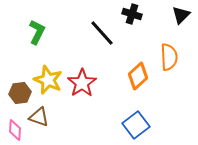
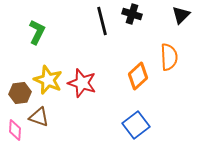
black line: moved 12 px up; rotated 28 degrees clockwise
red star: rotated 20 degrees counterclockwise
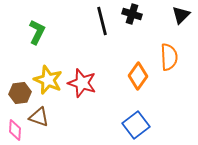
orange diamond: rotated 12 degrees counterclockwise
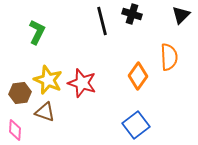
brown triangle: moved 6 px right, 5 px up
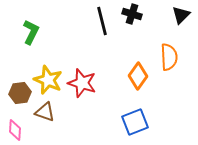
green L-shape: moved 6 px left
blue square: moved 1 px left, 3 px up; rotated 16 degrees clockwise
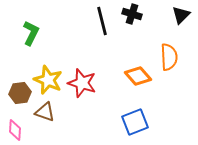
green L-shape: moved 1 px down
orange diamond: rotated 76 degrees counterclockwise
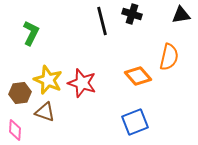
black triangle: rotated 36 degrees clockwise
orange semicircle: rotated 16 degrees clockwise
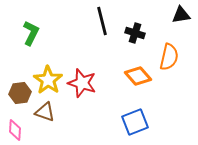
black cross: moved 3 px right, 19 px down
yellow star: rotated 12 degrees clockwise
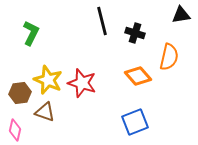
yellow star: rotated 12 degrees counterclockwise
pink diamond: rotated 10 degrees clockwise
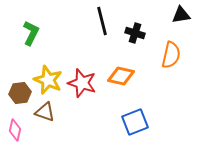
orange semicircle: moved 2 px right, 2 px up
orange diamond: moved 17 px left; rotated 36 degrees counterclockwise
